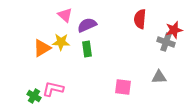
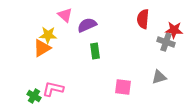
red semicircle: moved 3 px right
red star: rotated 18 degrees clockwise
yellow star: moved 13 px left, 7 px up
green rectangle: moved 8 px right, 2 px down
gray triangle: rotated 14 degrees counterclockwise
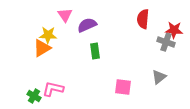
pink triangle: rotated 14 degrees clockwise
gray triangle: rotated 21 degrees counterclockwise
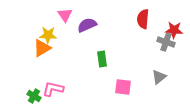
green rectangle: moved 7 px right, 8 px down
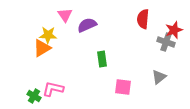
red star: rotated 24 degrees counterclockwise
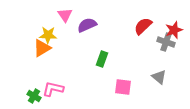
red semicircle: moved 7 px down; rotated 42 degrees clockwise
green rectangle: rotated 28 degrees clockwise
gray triangle: rotated 42 degrees counterclockwise
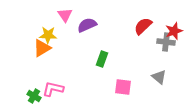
red star: moved 1 px down
gray cross: rotated 12 degrees counterclockwise
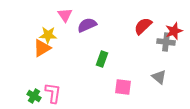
pink L-shape: moved 4 px down; rotated 85 degrees clockwise
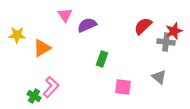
yellow star: moved 31 px left
pink L-shape: moved 2 px left, 6 px up; rotated 35 degrees clockwise
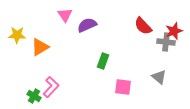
red semicircle: rotated 90 degrees counterclockwise
orange triangle: moved 2 px left, 1 px up
green rectangle: moved 1 px right, 2 px down
